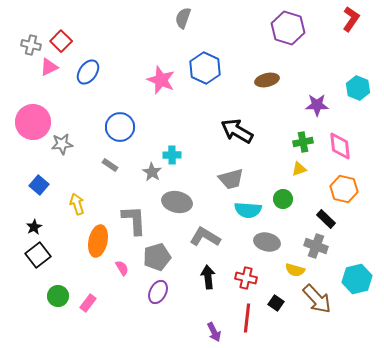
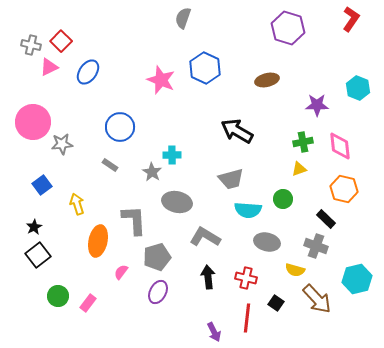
blue square at (39, 185): moved 3 px right; rotated 12 degrees clockwise
pink semicircle at (122, 268): moved 1 px left, 4 px down; rotated 112 degrees counterclockwise
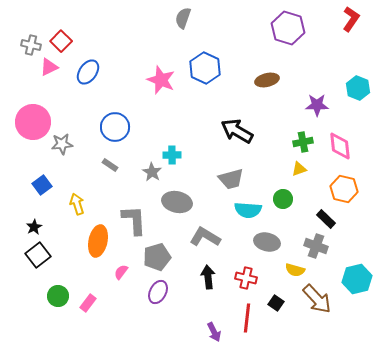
blue circle at (120, 127): moved 5 px left
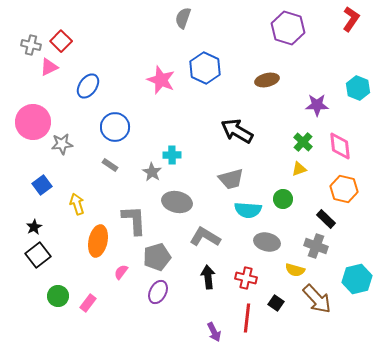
blue ellipse at (88, 72): moved 14 px down
green cross at (303, 142): rotated 36 degrees counterclockwise
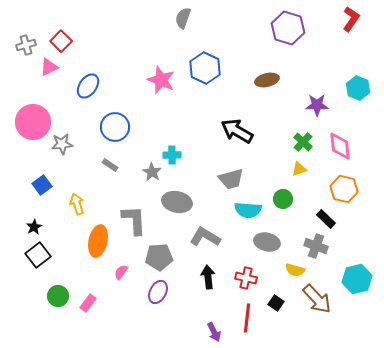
gray cross at (31, 45): moved 5 px left; rotated 30 degrees counterclockwise
gray pentagon at (157, 257): moved 2 px right; rotated 12 degrees clockwise
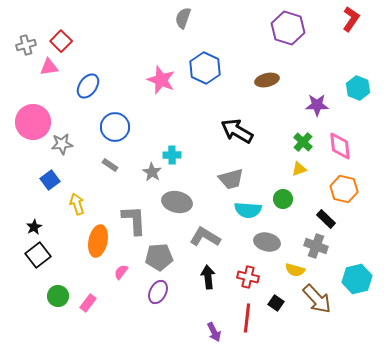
pink triangle at (49, 67): rotated 18 degrees clockwise
blue square at (42, 185): moved 8 px right, 5 px up
red cross at (246, 278): moved 2 px right, 1 px up
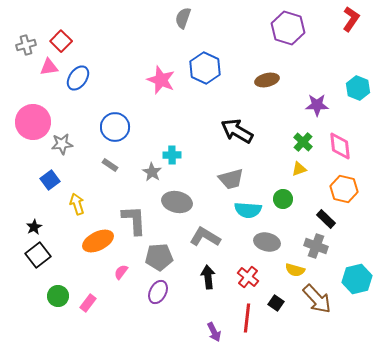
blue ellipse at (88, 86): moved 10 px left, 8 px up
orange ellipse at (98, 241): rotated 52 degrees clockwise
red cross at (248, 277): rotated 25 degrees clockwise
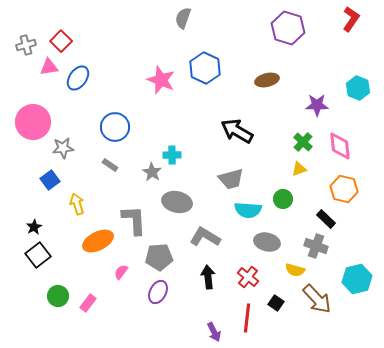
gray star at (62, 144): moved 1 px right, 4 px down
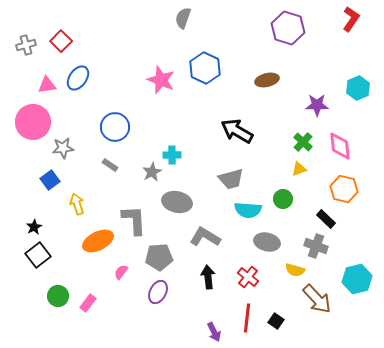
pink triangle at (49, 67): moved 2 px left, 18 px down
cyan hexagon at (358, 88): rotated 15 degrees clockwise
gray star at (152, 172): rotated 12 degrees clockwise
black square at (276, 303): moved 18 px down
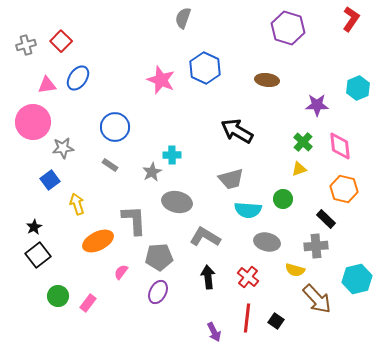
brown ellipse at (267, 80): rotated 20 degrees clockwise
gray cross at (316, 246): rotated 25 degrees counterclockwise
